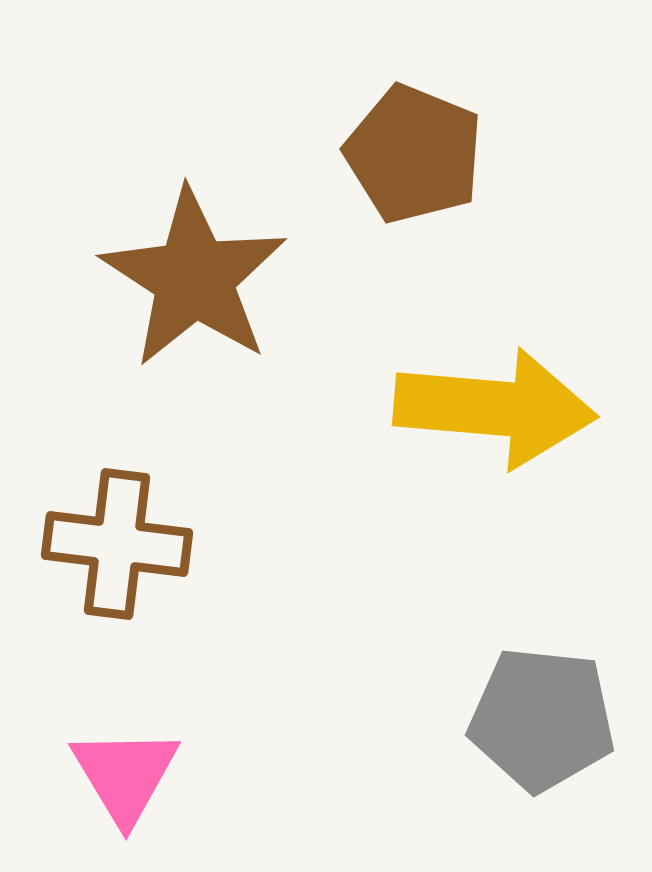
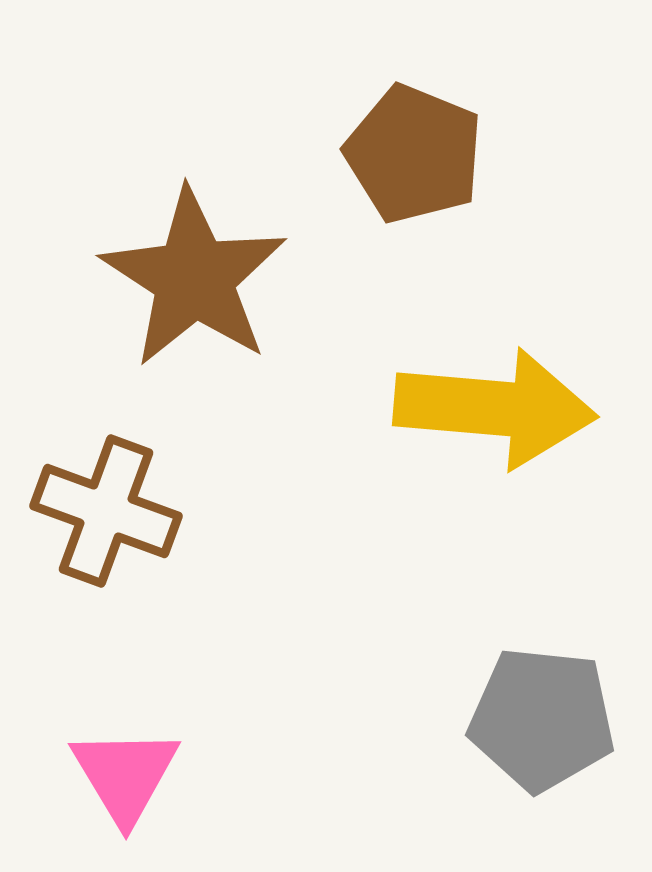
brown cross: moved 11 px left, 33 px up; rotated 13 degrees clockwise
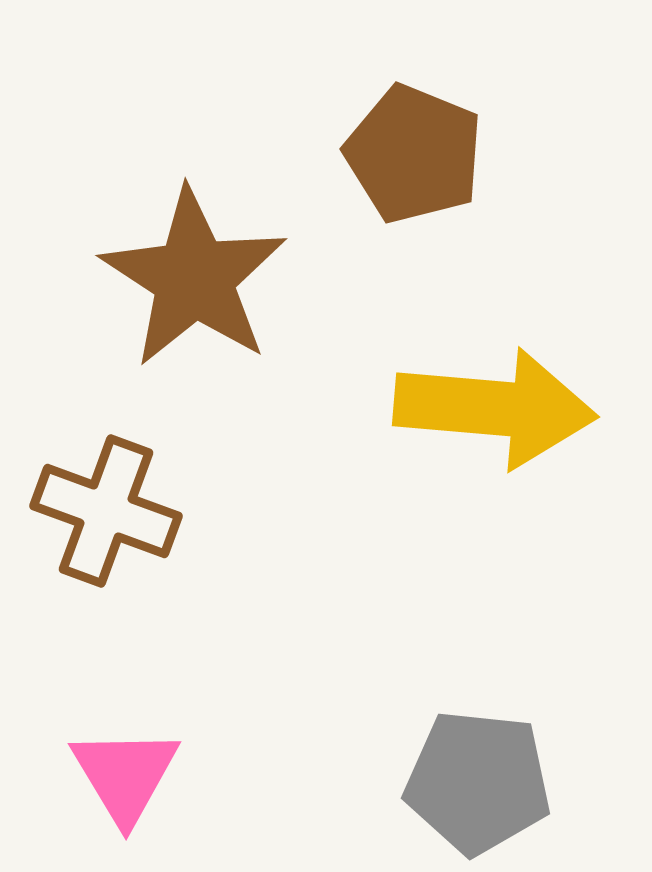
gray pentagon: moved 64 px left, 63 px down
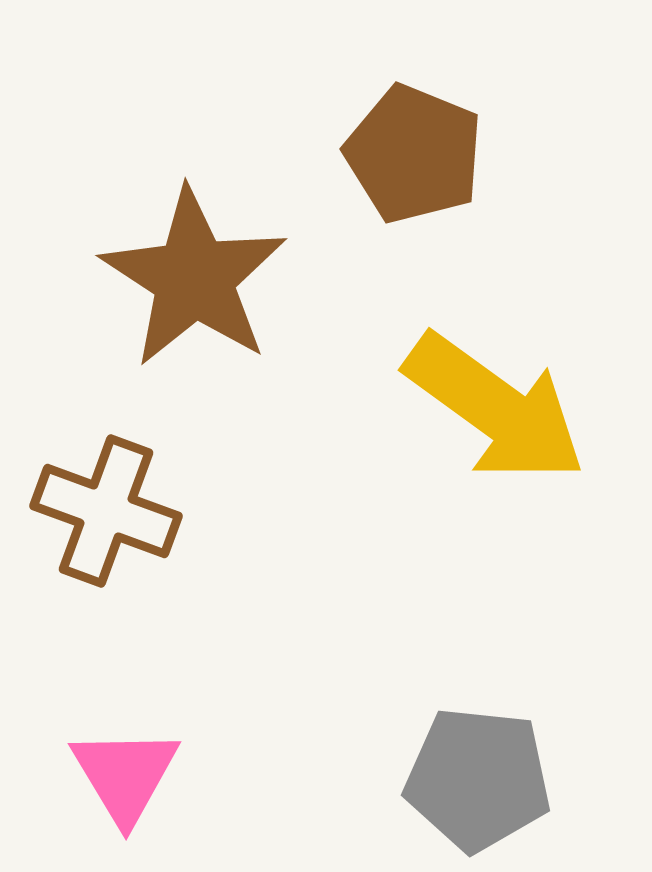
yellow arrow: rotated 31 degrees clockwise
gray pentagon: moved 3 px up
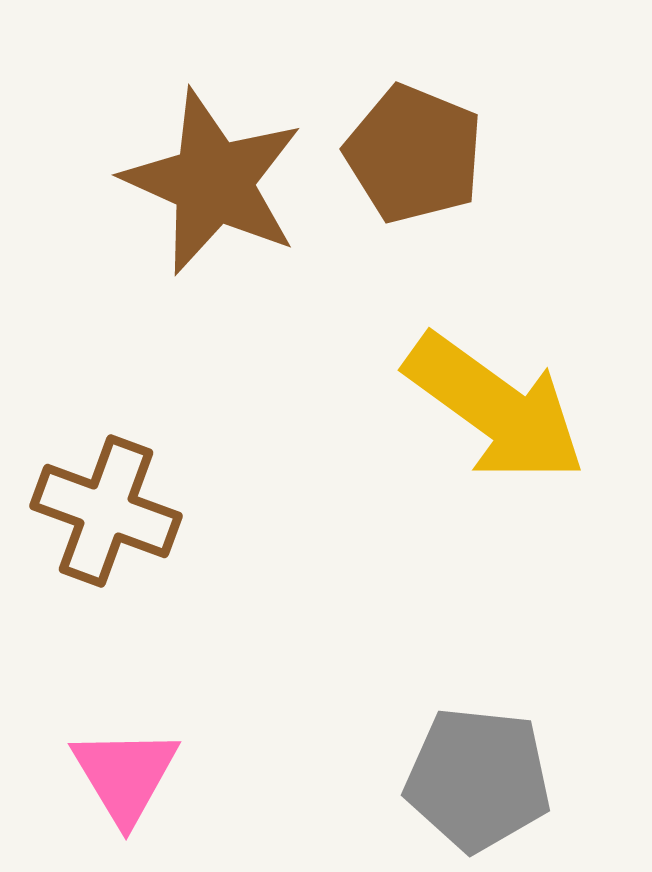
brown star: moved 19 px right, 96 px up; rotated 9 degrees counterclockwise
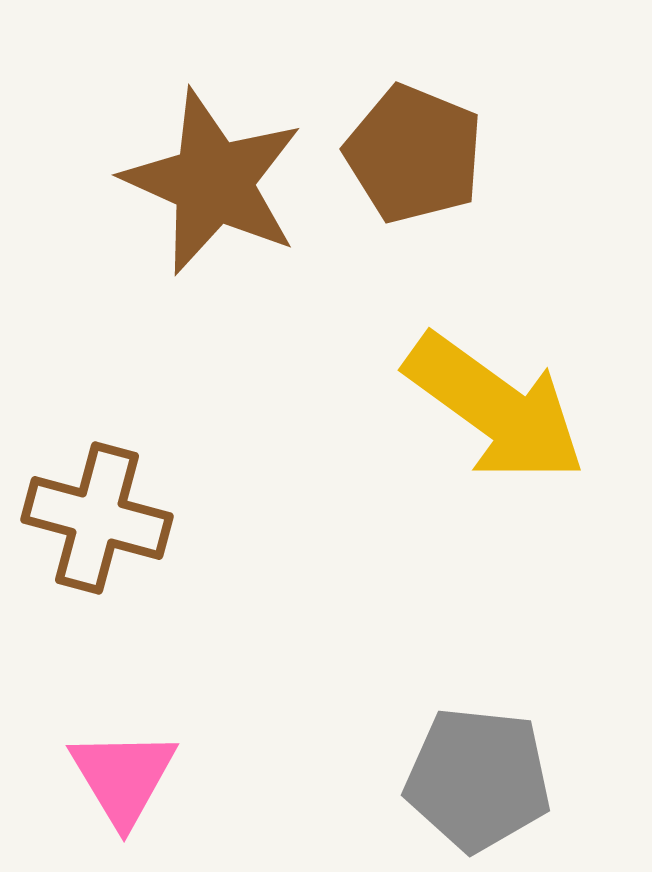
brown cross: moved 9 px left, 7 px down; rotated 5 degrees counterclockwise
pink triangle: moved 2 px left, 2 px down
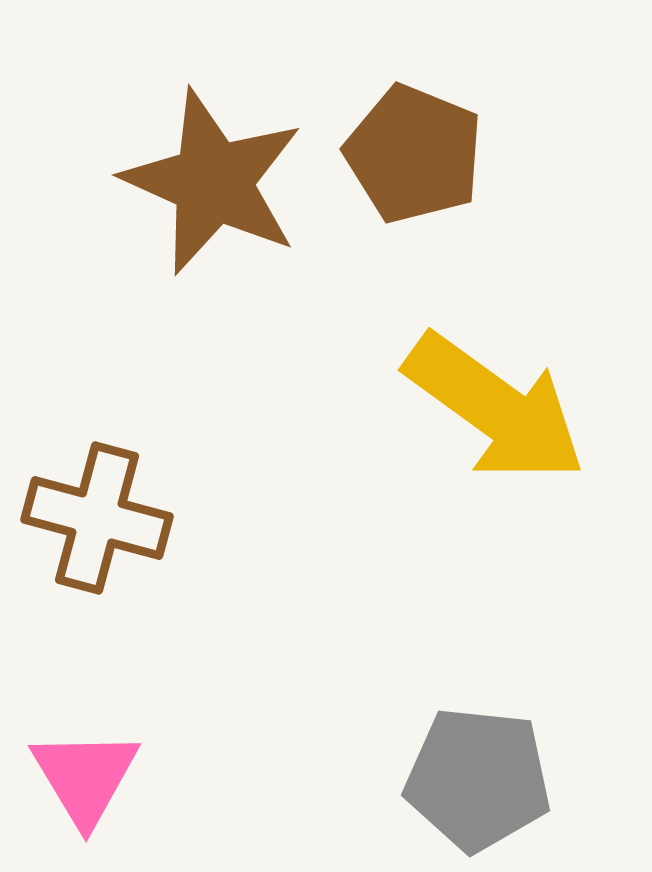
pink triangle: moved 38 px left
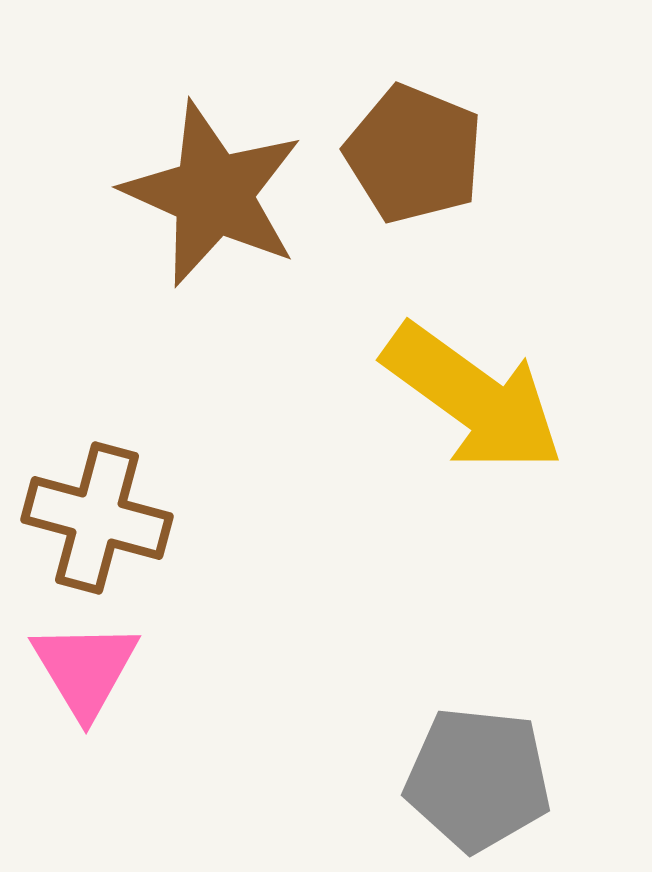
brown star: moved 12 px down
yellow arrow: moved 22 px left, 10 px up
pink triangle: moved 108 px up
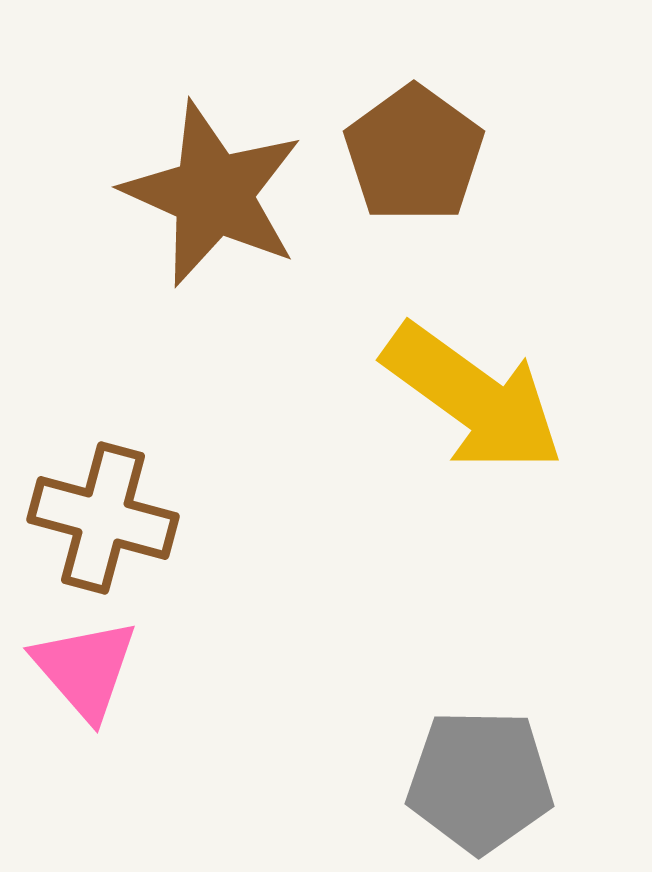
brown pentagon: rotated 14 degrees clockwise
brown cross: moved 6 px right
pink triangle: rotated 10 degrees counterclockwise
gray pentagon: moved 2 px right, 2 px down; rotated 5 degrees counterclockwise
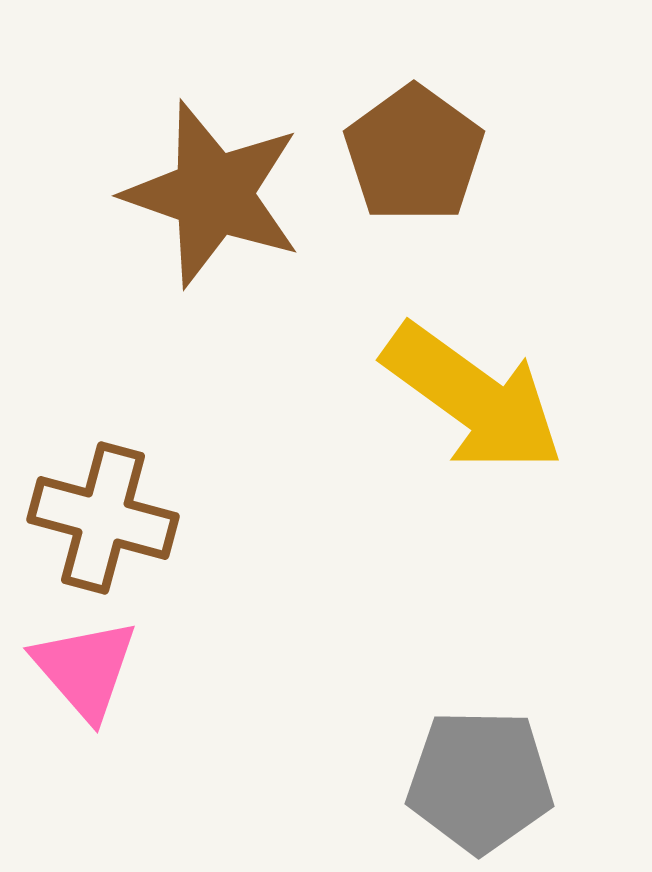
brown star: rotated 5 degrees counterclockwise
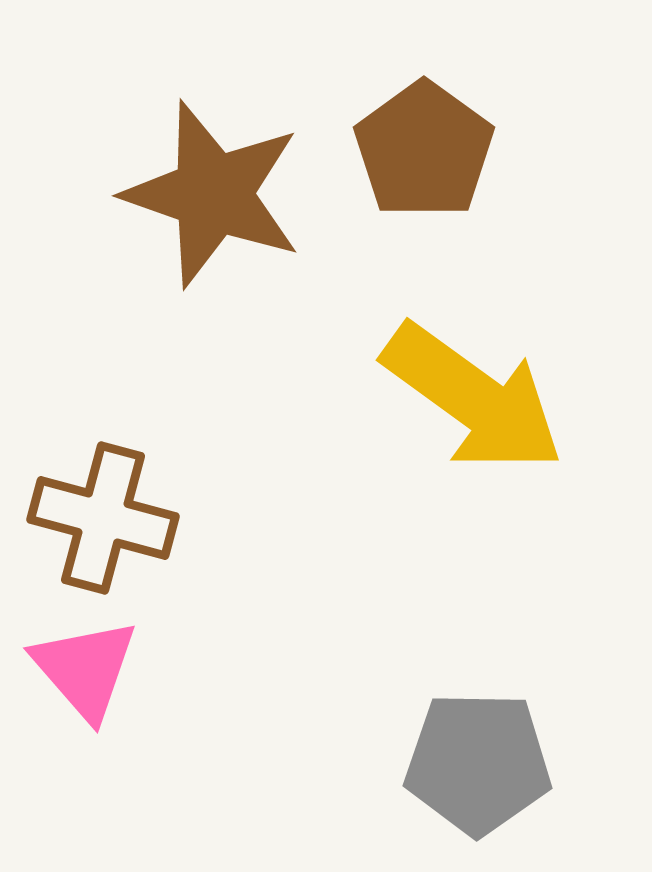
brown pentagon: moved 10 px right, 4 px up
gray pentagon: moved 2 px left, 18 px up
